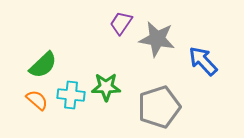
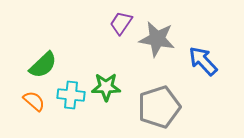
orange semicircle: moved 3 px left, 1 px down
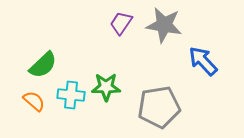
gray star: moved 7 px right, 14 px up
gray pentagon: rotated 9 degrees clockwise
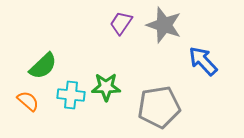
gray star: rotated 9 degrees clockwise
green semicircle: moved 1 px down
orange semicircle: moved 6 px left
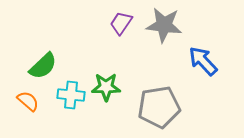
gray star: rotated 12 degrees counterclockwise
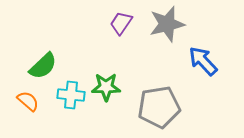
gray star: moved 3 px right, 1 px up; rotated 21 degrees counterclockwise
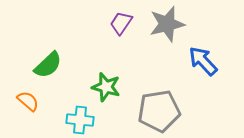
green semicircle: moved 5 px right, 1 px up
green star: rotated 16 degrees clockwise
cyan cross: moved 9 px right, 25 px down
gray pentagon: moved 4 px down
